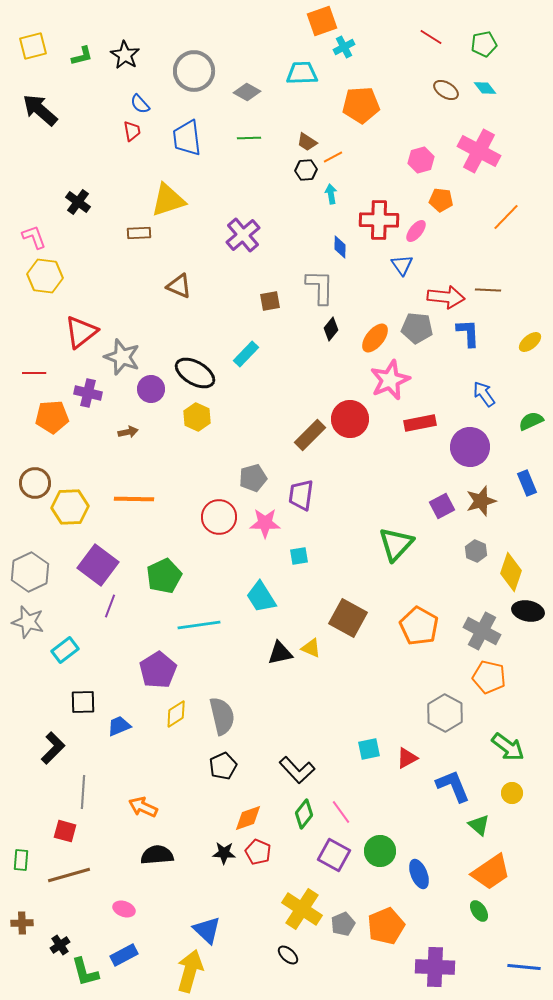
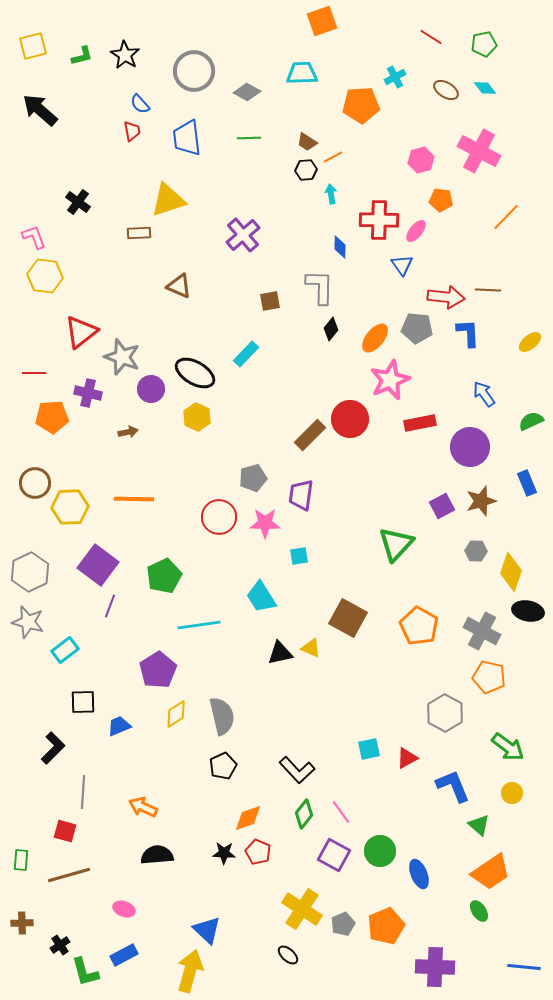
cyan cross at (344, 47): moved 51 px right, 30 px down
gray hexagon at (476, 551): rotated 20 degrees counterclockwise
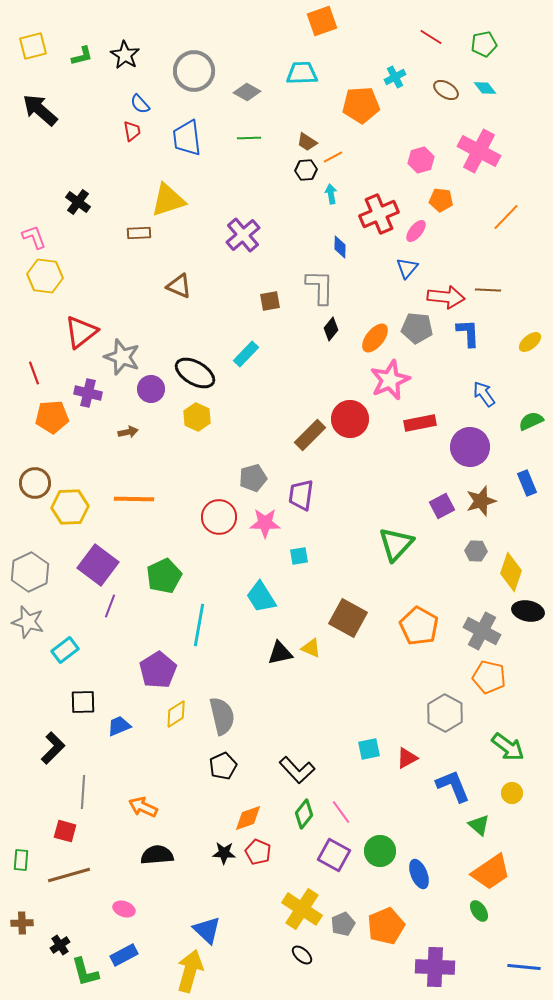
red cross at (379, 220): moved 6 px up; rotated 24 degrees counterclockwise
blue triangle at (402, 265): moved 5 px right, 3 px down; rotated 15 degrees clockwise
red line at (34, 373): rotated 70 degrees clockwise
cyan line at (199, 625): rotated 72 degrees counterclockwise
black ellipse at (288, 955): moved 14 px right
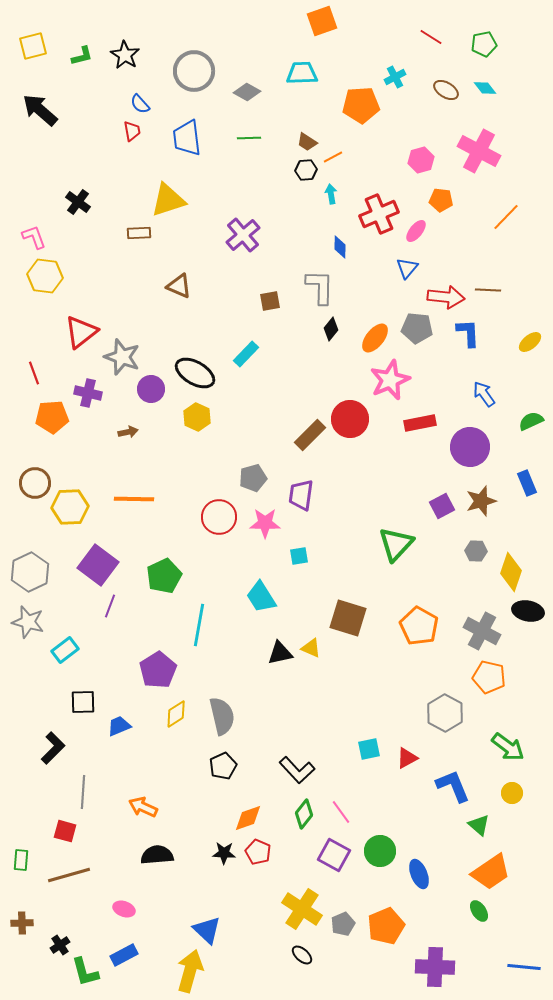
brown square at (348, 618): rotated 12 degrees counterclockwise
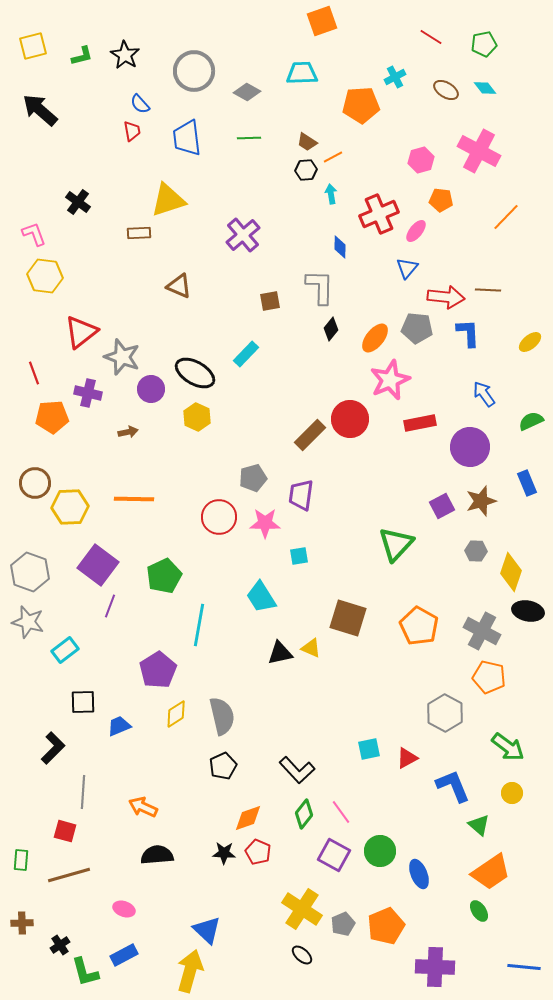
pink L-shape at (34, 237): moved 3 px up
gray hexagon at (30, 572): rotated 15 degrees counterclockwise
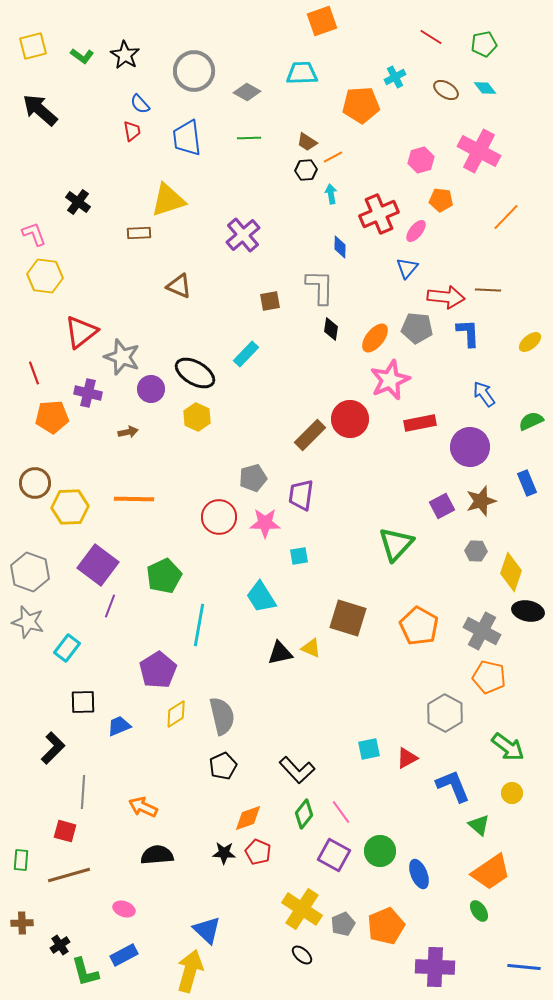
green L-shape at (82, 56): rotated 50 degrees clockwise
black diamond at (331, 329): rotated 30 degrees counterclockwise
cyan rectangle at (65, 650): moved 2 px right, 2 px up; rotated 16 degrees counterclockwise
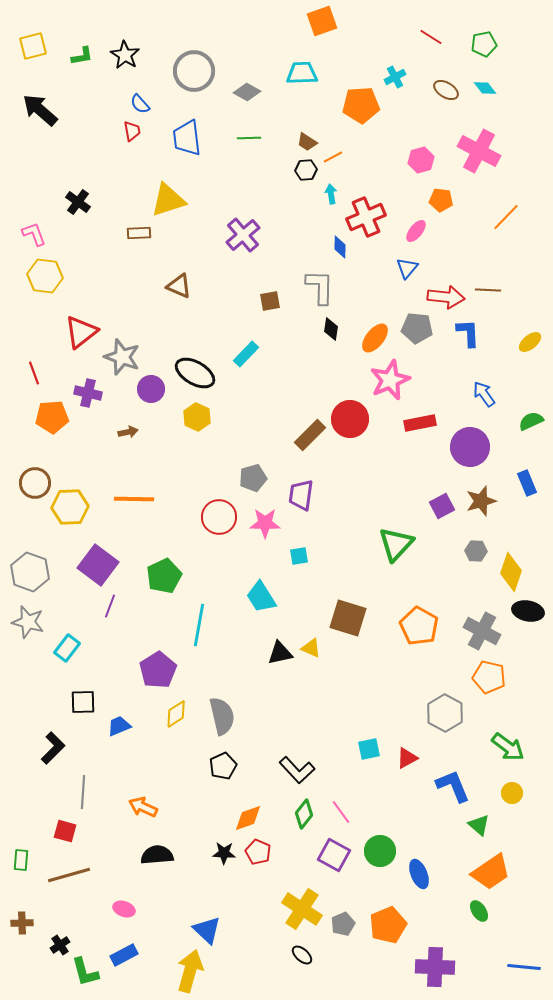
green L-shape at (82, 56): rotated 45 degrees counterclockwise
red cross at (379, 214): moved 13 px left, 3 px down
orange pentagon at (386, 926): moved 2 px right, 1 px up
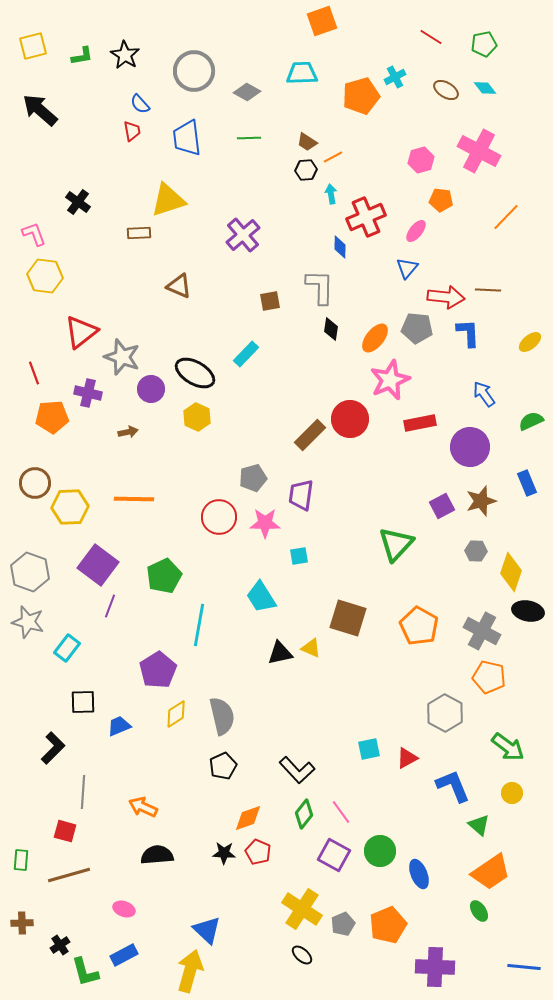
orange pentagon at (361, 105): moved 9 px up; rotated 12 degrees counterclockwise
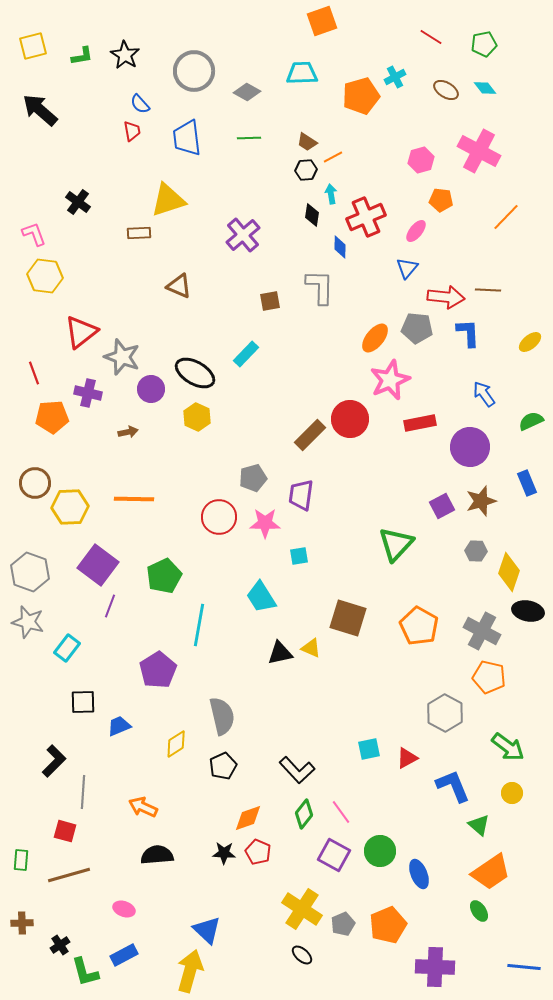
black diamond at (331, 329): moved 19 px left, 114 px up
yellow diamond at (511, 572): moved 2 px left
yellow diamond at (176, 714): moved 30 px down
black L-shape at (53, 748): moved 1 px right, 13 px down
